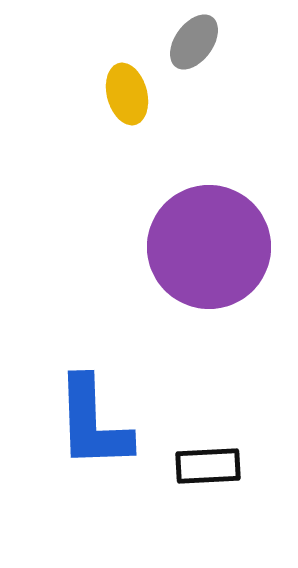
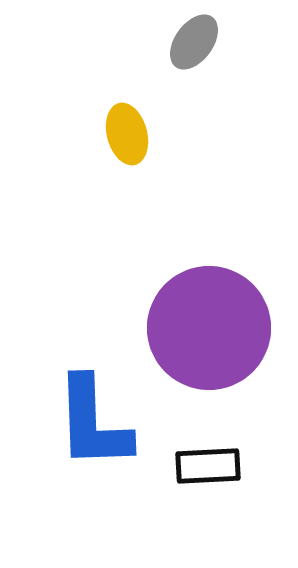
yellow ellipse: moved 40 px down
purple circle: moved 81 px down
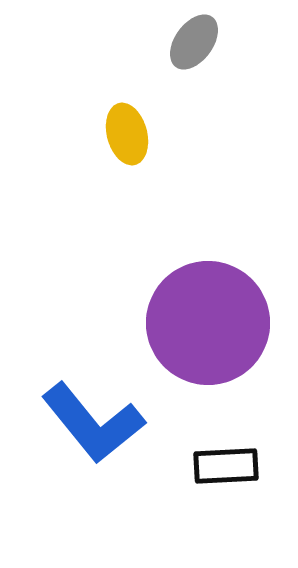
purple circle: moved 1 px left, 5 px up
blue L-shape: rotated 37 degrees counterclockwise
black rectangle: moved 18 px right
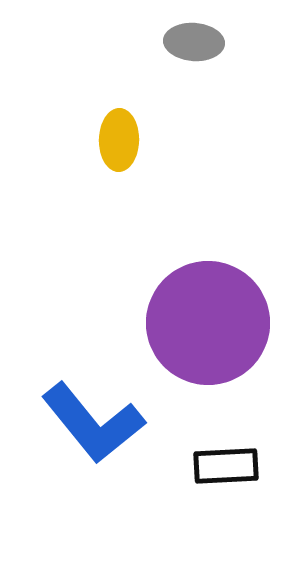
gray ellipse: rotated 58 degrees clockwise
yellow ellipse: moved 8 px left, 6 px down; rotated 16 degrees clockwise
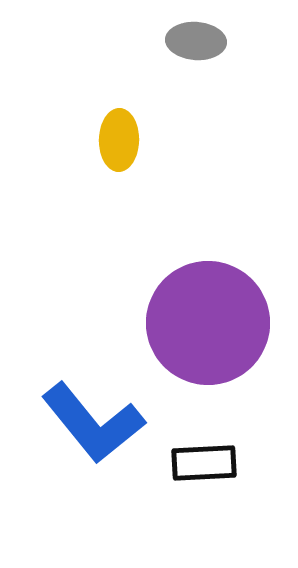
gray ellipse: moved 2 px right, 1 px up
black rectangle: moved 22 px left, 3 px up
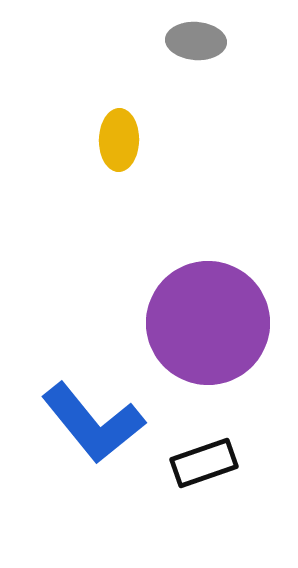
black rectangle: rotated 16 degrees counterclockwise
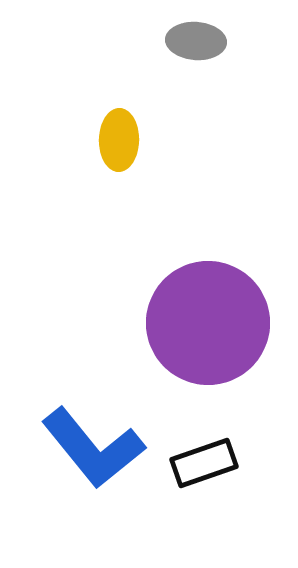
blue L-shape: moved 25 px down
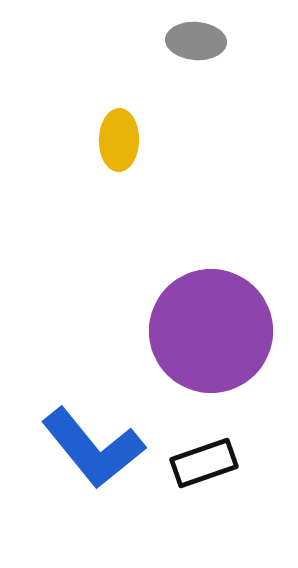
purple circle: moved 3 px right, 8 px down
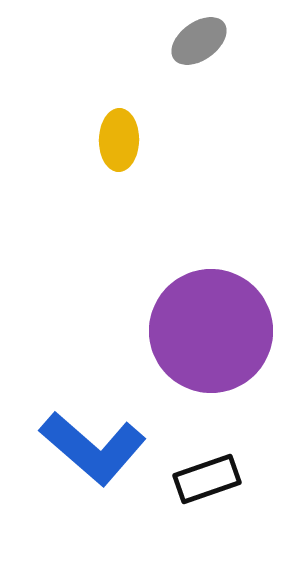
gray ellipse: moved 3 px right; rotated 40 degrees counterclockwise
blue L-shape: rotated 10 degrees counterclockwise
black rectangle: moved 3 px right, 16 px down
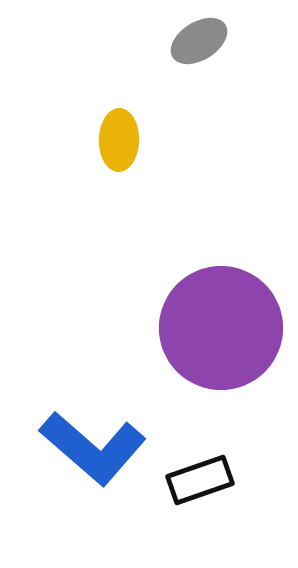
gray ellipse: rotated 4 degrees clockwise
purple circle: moved 10 px right, 3 px up
black rectangle: moved 7 px left, 1 px down
